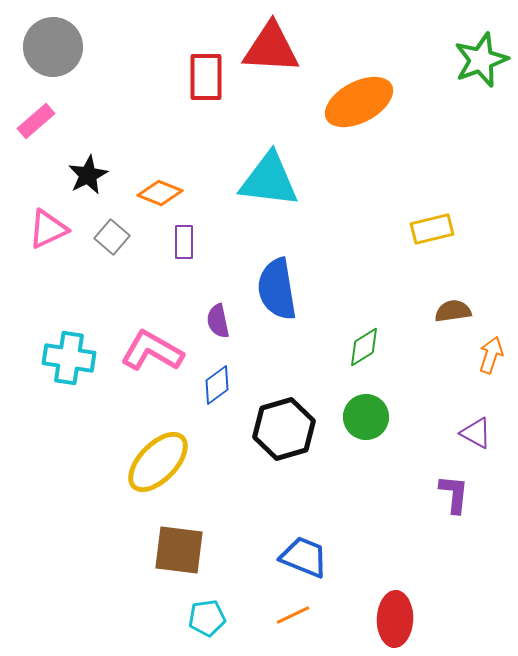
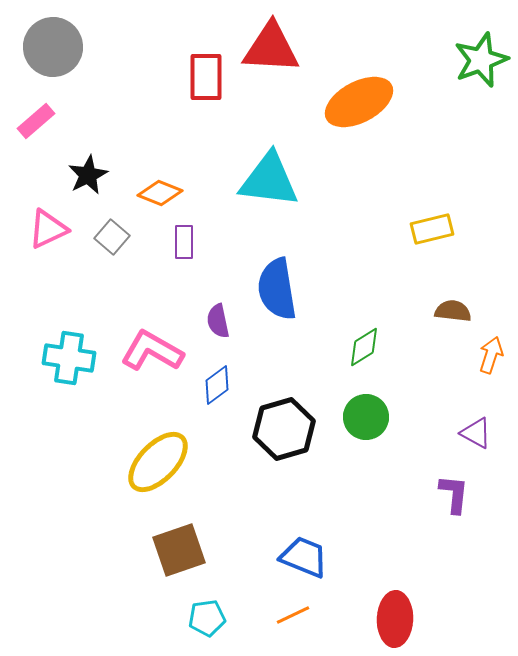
brown semicircle: rotated 15 degrees clockwise
brown square: rotated 26 degrees counterclockwise
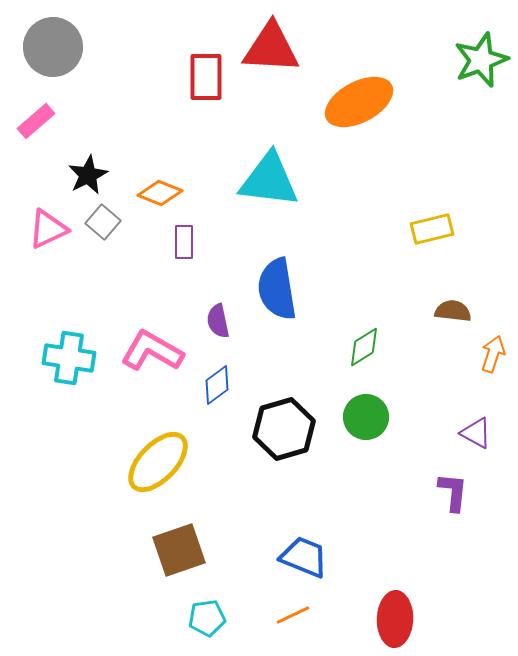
gray square: moved 9 px left, 15 px up
orange arrow: moved 2 px right, 1 px up
purple L-shape: moved 1 px left, 2 px up
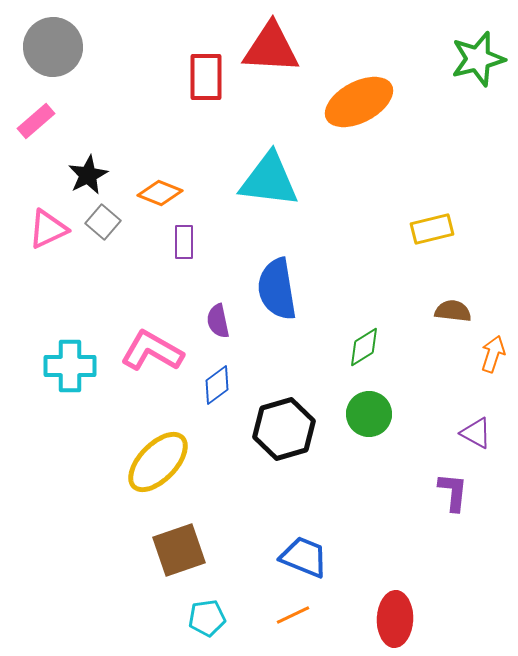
green star: moved 3 px left, 1 px up; rotated 6 degrees clockwise
cyan cross: moved 1 px right, 8 px down; rotated 9 degrees counterclockwise
green circle: moved 3 px right, 3 px up
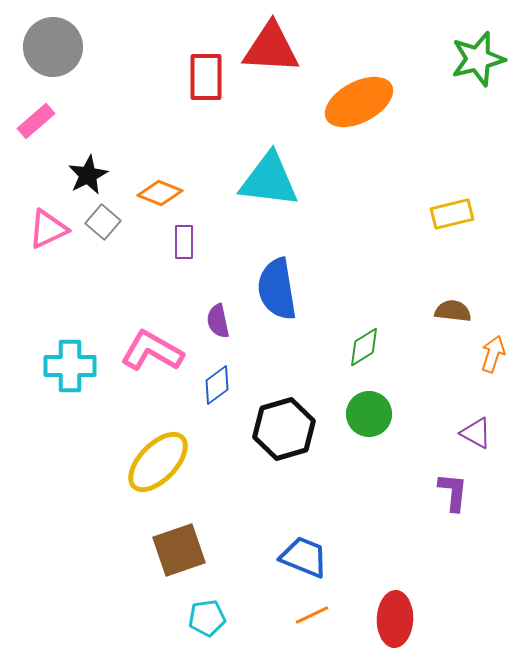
yellow rectangle: moved 20 px right, 15 px up
orange line: moved 19 px right
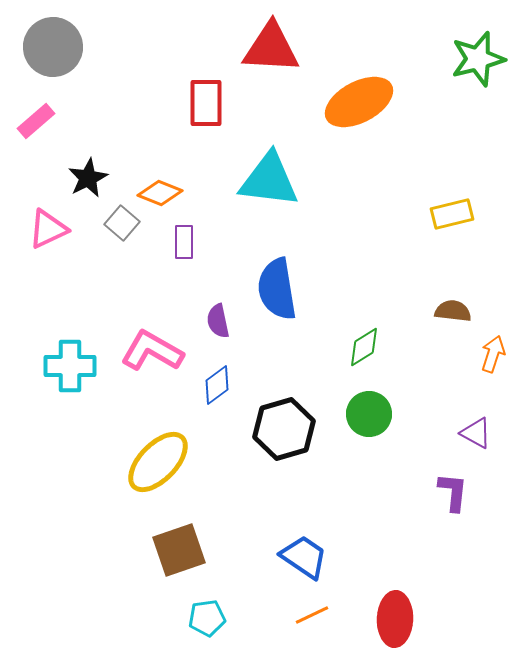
red rectangle: moved 26 px down
black star: moved 3 px down
gray square: moved 19 px right, 1 px down
blue trapezoid: rotated 12 degrees clockwise
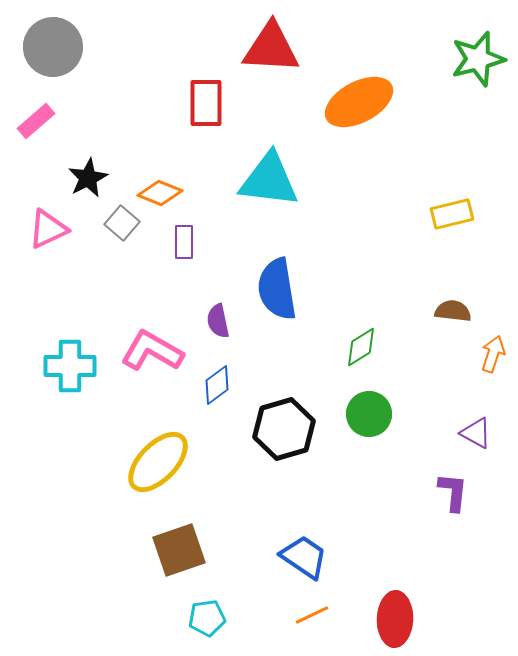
green diamond: moved 3 px left
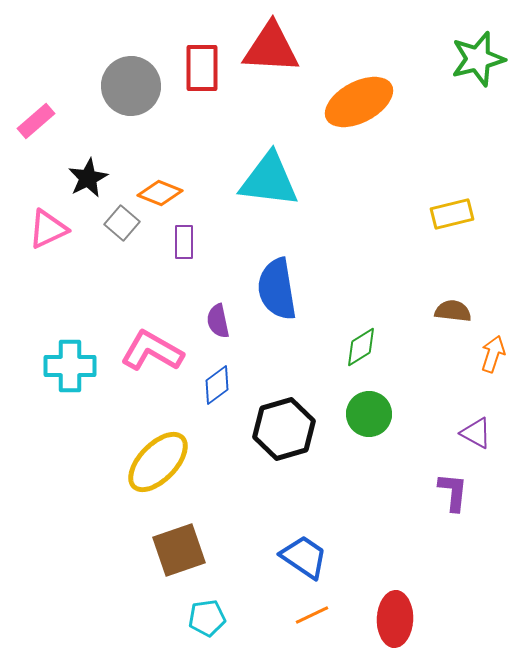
gray circle: moved 78 px right, 39 px down
red rectangle: moved 4 px left, 35 px up
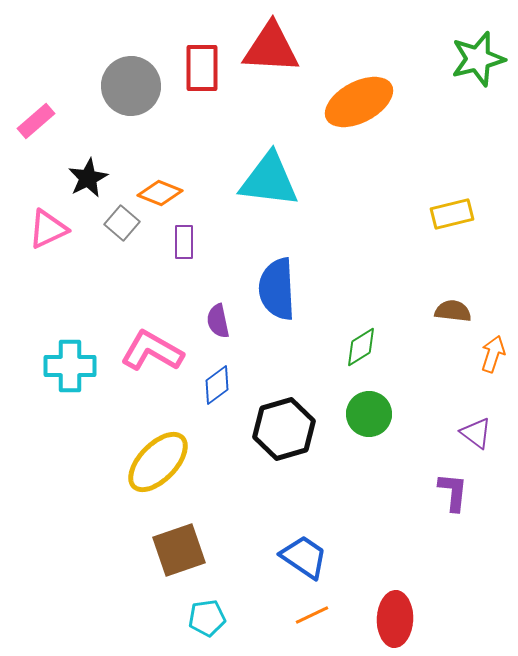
blue semicircle: rotated 6 degrees clockwise
purple triangle: rotated 8 degrees clockwise
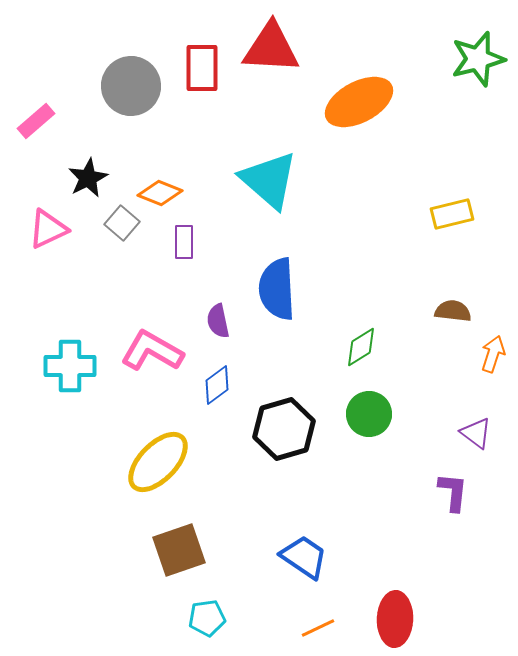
cyan triangle: rotated 34 degrees clockwise
orange line: moved 6 px right, 13 px down
